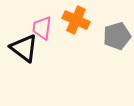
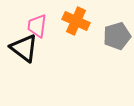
orange cross: moved 1 px down
pink trapezoid: moved 5 px left, 2 px up
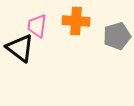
orange cross: rotated 20 degrees counterclockwise
black triangle: moved 4 px left
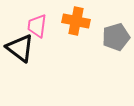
orange cross: rotated 8 degrees clockwise
gray pentagon: moved 1 px left, 1 px down
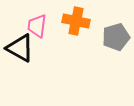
black triangle: rotated 8 degrees counterclockwise
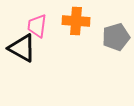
orange cross: rotated 8 degrees counterclockwise
black triangle: moved 2 px right
